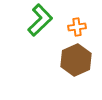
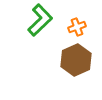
orange cross: rotated 12 degrees counterclockwise
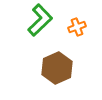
brown hexagon: moved 19 px left, 8 px down
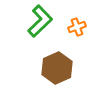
green L-shape: moved 1 px down
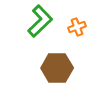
brown hexagon: rotated 24 degrees clockwise
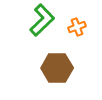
green L-shape: moved 2 px right, 1 px up
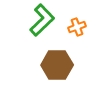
brown hexagon: moved 3 px up
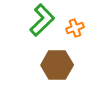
orange cross: moved 2 px left, 1 px down
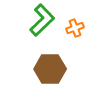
brown hexagon: moved 7 px left, 4 px down
